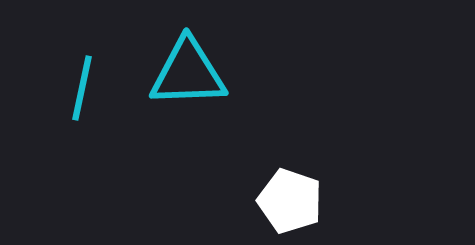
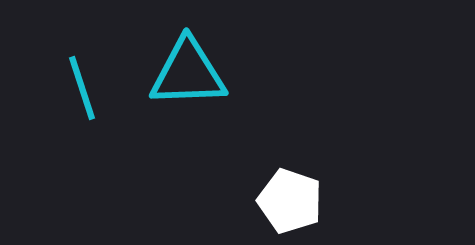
cyan line: rotated 30 degrees counterclockwise
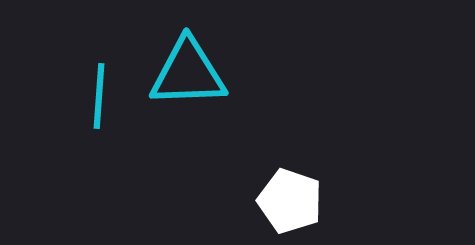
cyan line: moved 17 px right, 8 px down; rotated 22 degrees clockwise
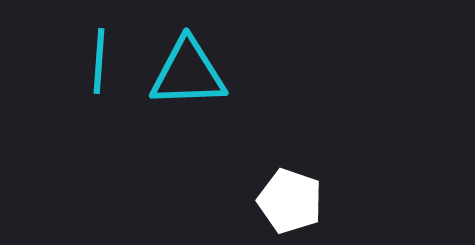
cyan line: moved 35 px up
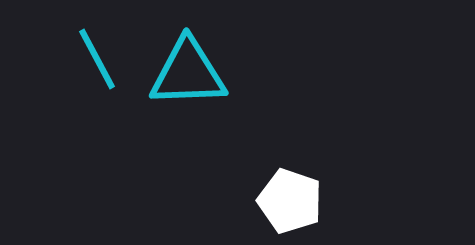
cyan line: moved 2 px left, 2 px up; rotated 32 degrees counterclockwise
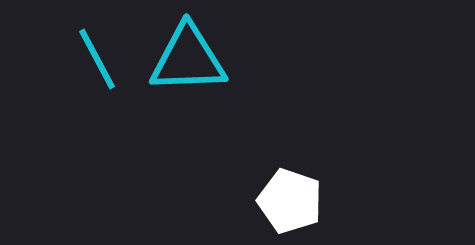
cyan triangle: moved 14 px up
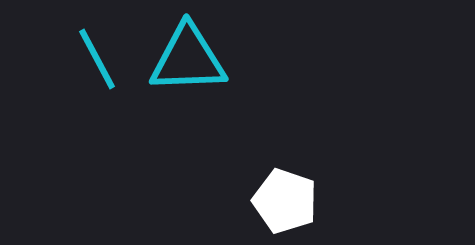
white pentagon: moved 5 px left
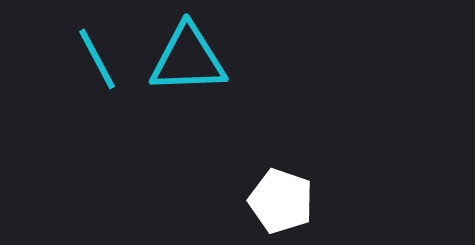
white pentagon: moved 4 px left
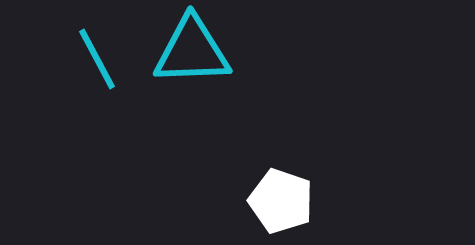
cyan triangle: moved 4 px right, 8 px up
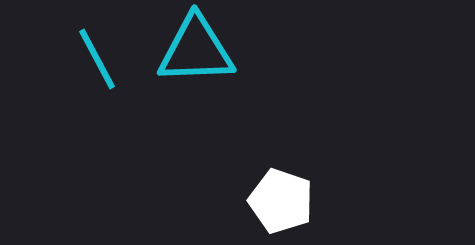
cyan triangle: moved 4 px right, 1 px up
